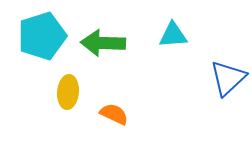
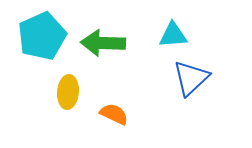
cyan pentagon: rotated 6 degrees counterclockwise
blue triangle: moved 37 px left
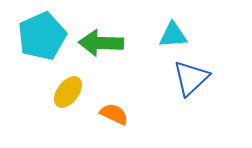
green arrow: moved 2 px left
yellow ellipse: rotated 32 degrees clockwise
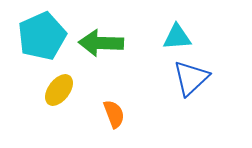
cyan triangle: moved 4 px right, 2 px down
yellow ellipse: moved 9 px left, 2 px up
orange semicircle: rotated 44 degrees clockwise
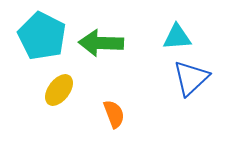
cyan pentagon: rotated 21 degrees counterclockwise
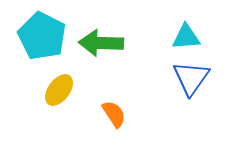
cyan triangle: moved 9 px right
blue triangle: rotated 12 degrees counterclockwise
orange semicircle: rotated 12 degrees counterclockwise
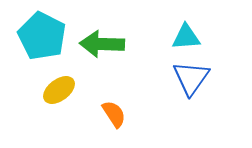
green arrow: moved 1 px right, 1 px down
yellow ellipse: rotated 16 degrees clockwise
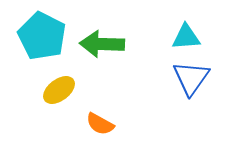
orange semicircle: moved 14 px left, 10 px down; rotated 152 degrees clockwise
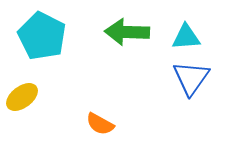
green arrow: moved 25 px right, 12 px up
yellow ellipse: moved 37 px left, 7 px down
